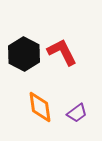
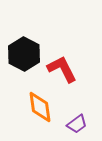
red L-shape: moved 17 px down
purple trapezoid: moved 11 px down
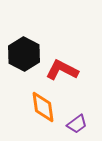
red L-shape: moved 1 px down; rotated 36 degrees counterclockwise
orange diamond: moved 3 px right
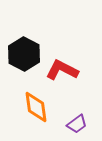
orange diamond: moved 7 px left
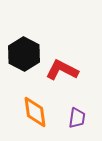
orange diamond: moved 1 px left, 5 px down
purple trapezoid: moved 6 px up; rotated 45 degrees counterclockwise
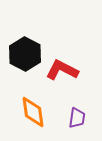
black hexagon: moved 1 px right
orange diamond: moved 2 px left
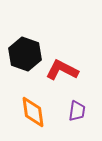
black hexagon: rotated 8 degrees counterclockwise
purple trapezoid: moved 7 px up
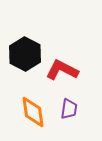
black hexagon: rotated 8 degrees clockwise
purple trapezoid: moved 8 px left, 2 px up
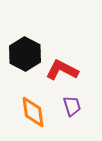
purple trapezoid: moved 3 px right, 3 px up; rotated 25 degrees counterclockwise
